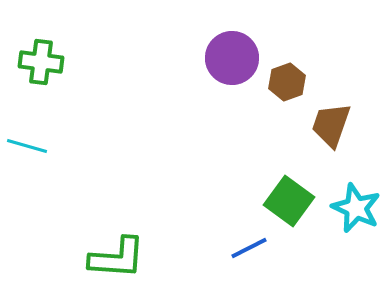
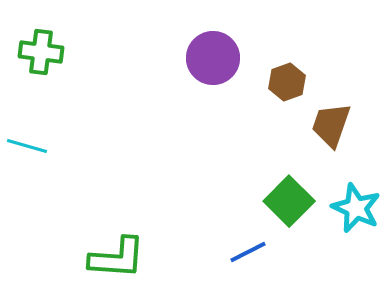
purple circle: moved 19 px left
green cross: moved 10 px up
green square: rotated 9 degrees clockwise
blue line: moved 1 px left, 4 px down
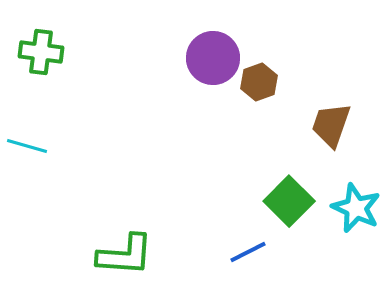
brown hexagon: moved 28 px left
green L-shape: moved 8 px right, 3 px up
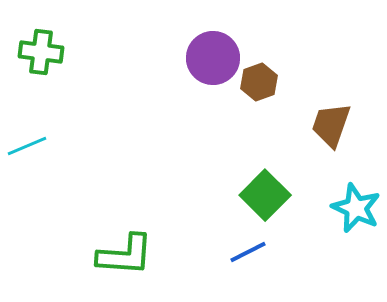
cyan line: rotated 39 degrees counterclockwise
green square: moved 24 px left, 6 px up
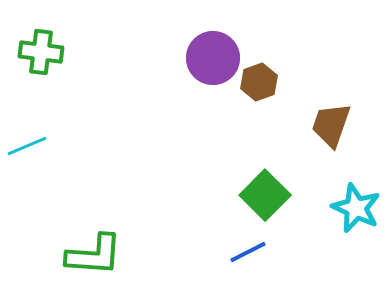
green L-shape: moved 31 px left
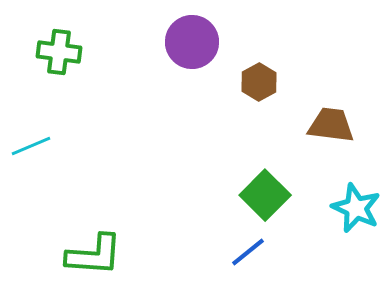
green cross: moved 18 px right
purple circle: moved 21 px left, 16 px up
brown hexagon: rotated 9 degrees counterclockwise
brown trapezoid: rotated 78 degrees clockwise
cyan line: moved 4 px right
blue line: rotated 12 degrees counterclockwise
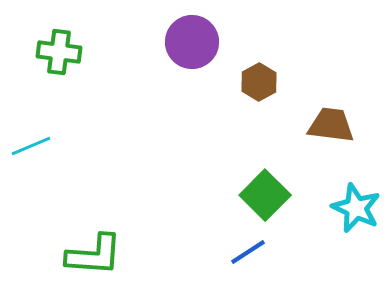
blue line: rotated 6 degrees clockwise
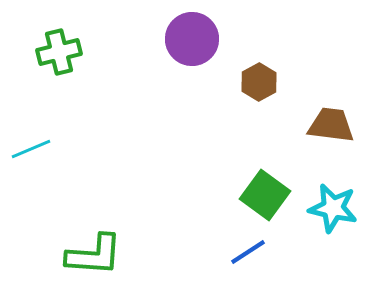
purple circle: moved 3 px up
green cross: rotated 21 degrees counterclockwise
cyan line: moved 3 px down
green square: rotated 9 degrees counterclockwise
cyan star: moved 23 px left; rotated 12 degrees counterclockwise
